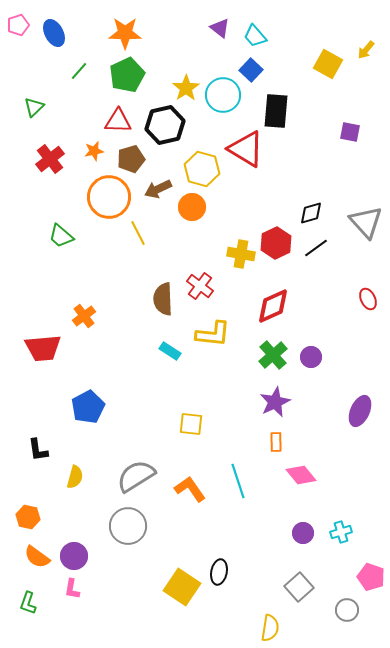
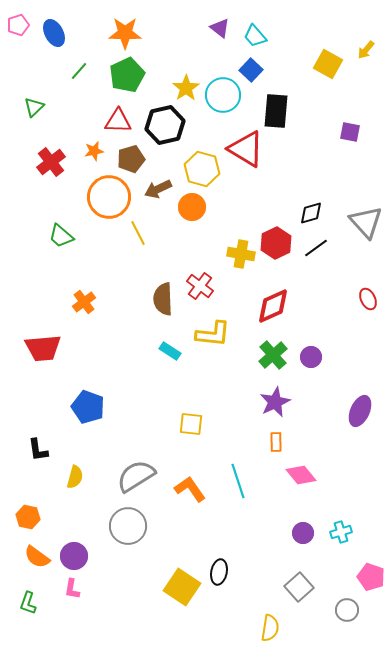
red cross at (50, 159): moved 1 px right, 3 px down
orange cross at (84, 316): moved 14 px up
blue pentagon at (88, 407): rotated 24 degrees counterclockwise
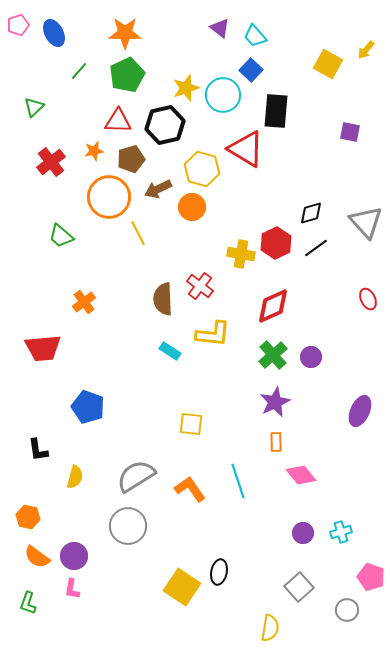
yellow star at (186, 88): rotated 16 degrees clockwise
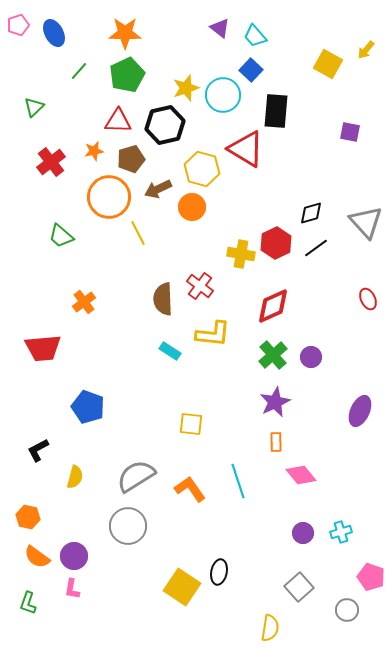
black L-shape at (38, 450): rotated 70 degrees clockwise
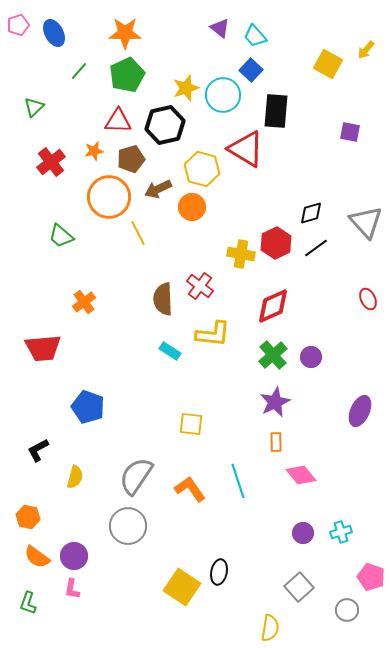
gray semicircle at (136, 476): rotated 24 degrees counterclockwise
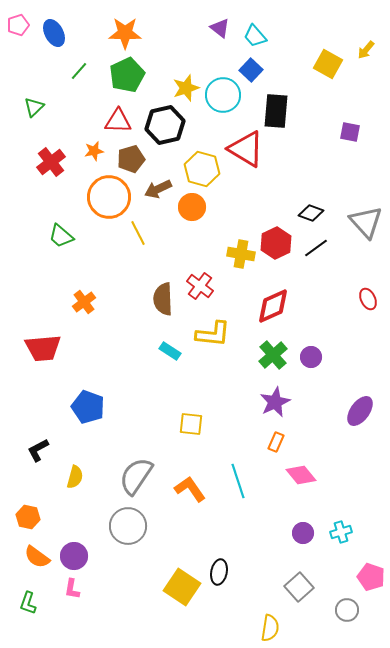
black diamond at (311, 213): rotated 35 degrees clockwise
purple ellipse at (360, 411): rotated 12 degrees clockwise
orange rectangle at (276, 442): rotated 24 degrees clockwise
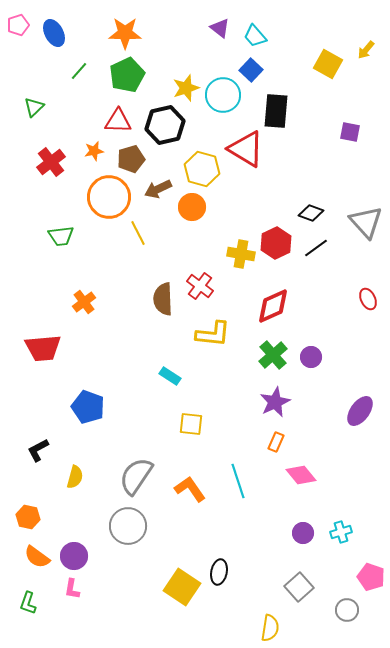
green trapezoid at (61, 236): rotated 48 degrees counterclockwise
cyan rectangle at (170, 351): moved 25 px down
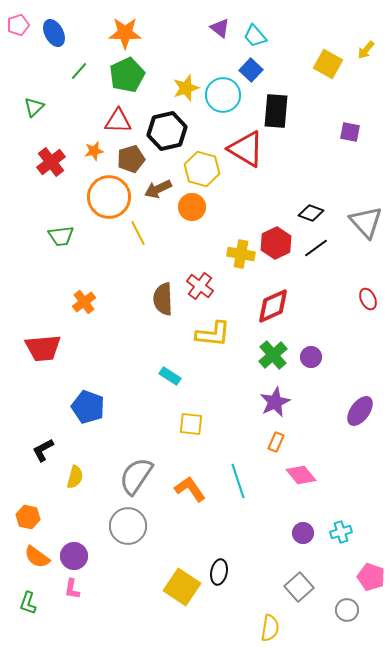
black hexagon at (165, 125): moved 2 px right, 6 px down
black L-shape at (38, 450): moved 5 px right
